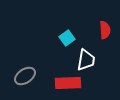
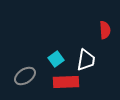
cyan square: moved 11 px left, 21 px down
red rectangle: moved 2 px left, 1 px up
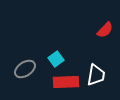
red semicircle: rotated 48 degrees clockwise
white trapezoid: moved 10 px right, 15 px down
gray ellipse: moved 7 px up
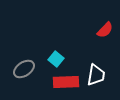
cyan square: rotated 14 degrees counterclockwise
gray ellipse: moved 1 px left
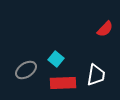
red semicircle: moved 1 px up
gray ellipse: moved 2 px right, 1 px down
red rectangle: moved 3 px left, 1 px down
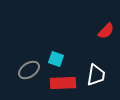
red semicircle: moved 1 px right, 2 px down
cyan square: rotated 21 degrees counterclockwise
gray ellipse: moved 3 px right
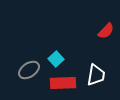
cyan square: rotated 28 degrees clockwise
